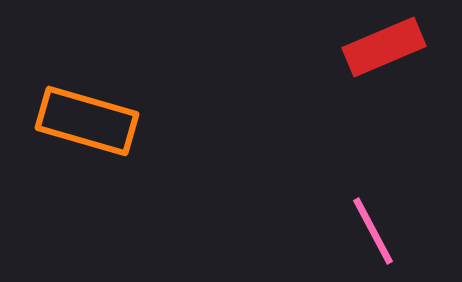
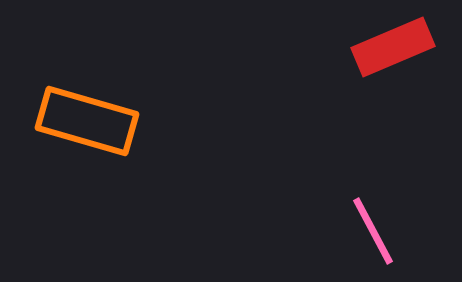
red rectangle: moved 9 px right
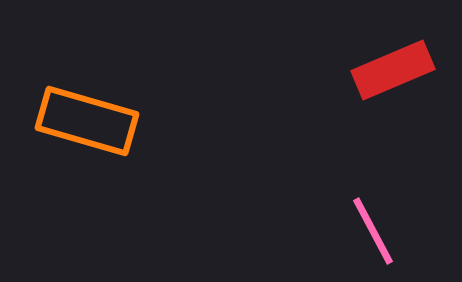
red rectangle: moved 23 px down
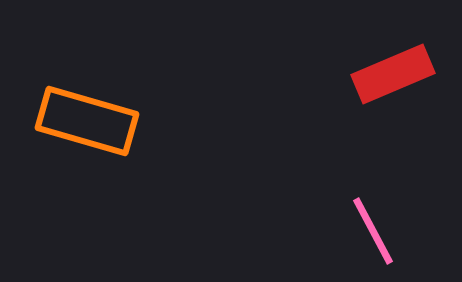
red rectangle: moved 4 px down
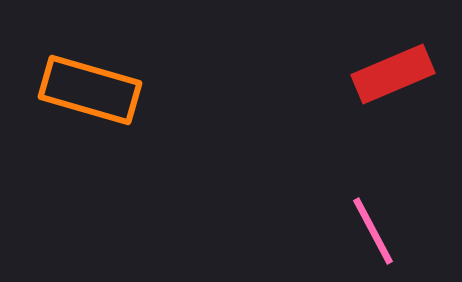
orange rectangle: moved 3 px right, 31 px up
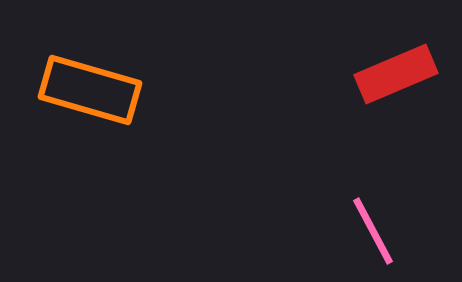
red rectangle: moved 3 px right
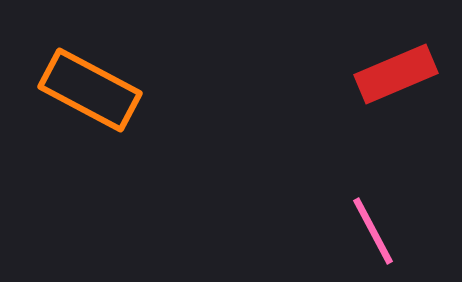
orange rectangle: rotated 12 degrees clockwise
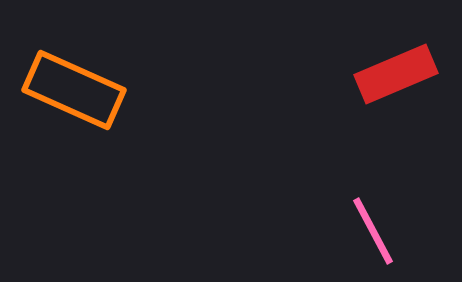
orange rectangle: moved 16 px left; rotated 4 degrees counterclockwise
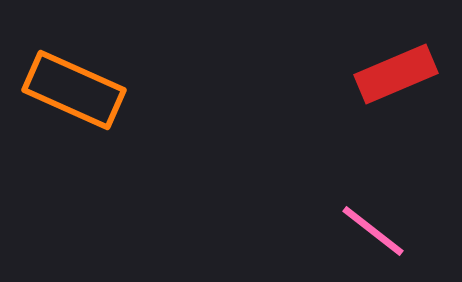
pink line: rotated 24 degrees counterclockwise
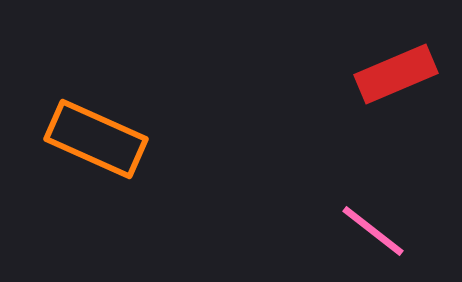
orange rectangle: moved 22 px right, 49 px down
